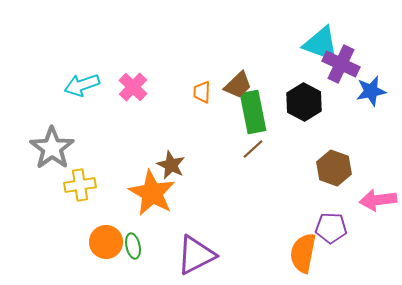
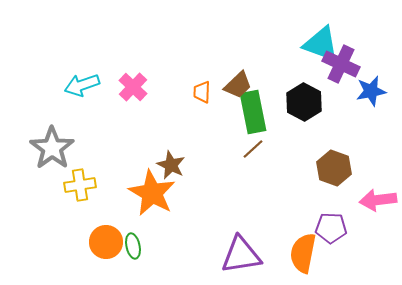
purple triangle: moved 45 px right; rotated 18 degrees clockwise
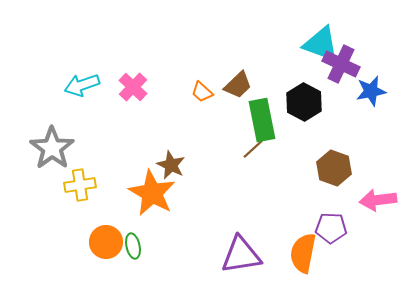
orange trapezoid: rotated 50 degrees counterclockwise
green rectangle: moved 9 px right, 8 px down
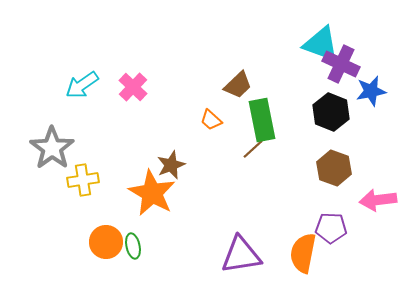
cyan arrow: rotated 16 degrees counterclockwise
orange trapezoid: moved 9 px right, 28 px down
black hexagon: moved 27 px right, 10 px down; rotated 6 degrees counterclockwise
brown star: rotated 24 degrees clockwise
yellow cross: moved 3 px right, 5 px up
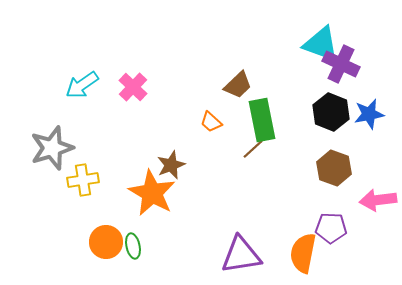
blue star: moved 2 px left, 23 px down
orange trapezoid: moved 2 px down
gray star: rotated 18 degrees clockwise
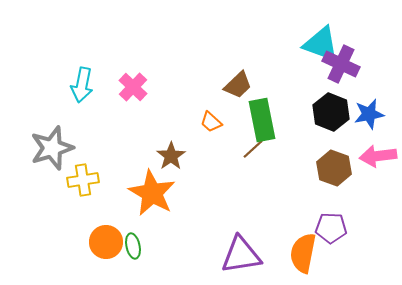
cyan arrow: rotated 44 degrees counterclockwise
brown star: moved 9 px up; rotated 12 degrees counterclockwise
pink arrow: moved 44 px up
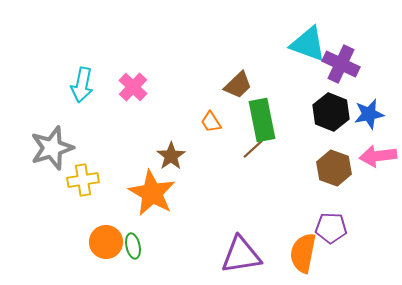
cyan triangle: moved 13 px left
orange trapezoid: rotated 15 degrees clockwise
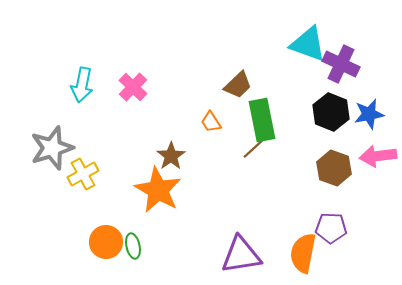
yellow cross: moved 6 px up; rotated 20 degrees counterclockwise
orange star: moved 6 px right, 3 px up
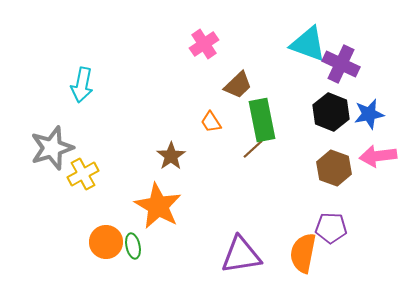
pink cross: moved 71 px right, 43 px up; rotated 12 degrees clockwise
orange star: moved 16 px down
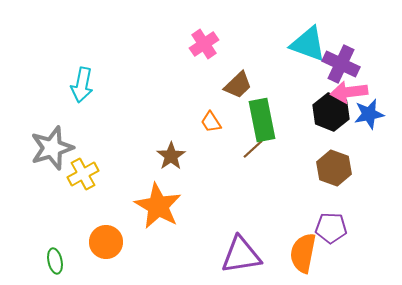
pink arrow: moved 29 px left, 64 px up
green ellipse: moved 78 px left, 15 px down
